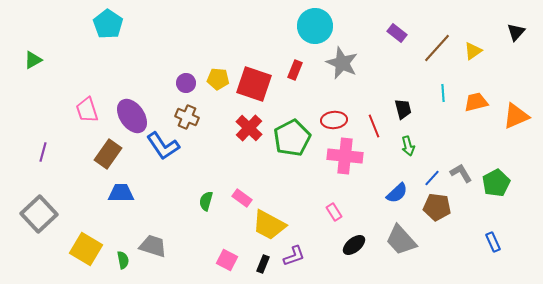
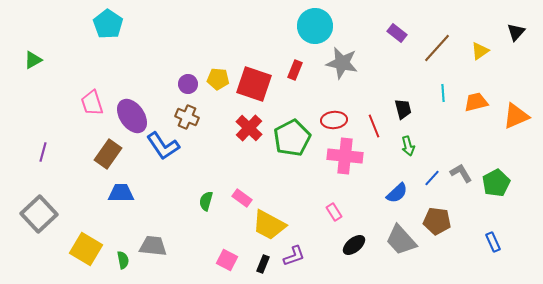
yellow triangle at (473, 51): moved 7 px right
gray star at (342, 63): rotated 12 degrees counterclockwise
purple circle at (186, 83): moved 2 px right, 1 px down
pink trapezoid at (87, 110): moved 5 px right, 7 px up
brown pentagon at (437, 207): moved 14 px down
gray trapezoid at (153, 246): rotated 12 degrees counterclockwise
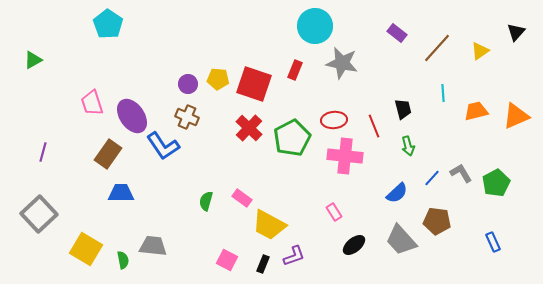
orange trapezoid at (476, 102): moved 9 px down
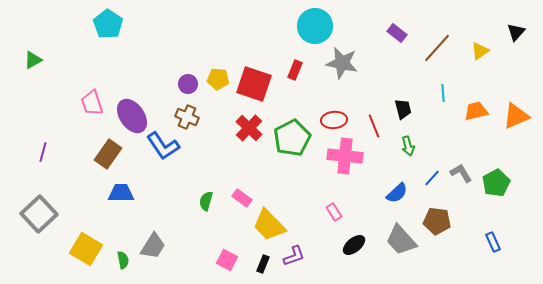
yellow trapezoid at (269, 225): rotated 18 degrees clockwise
gray trapezoid at (153, 246): rotated 116 degrees clockwise
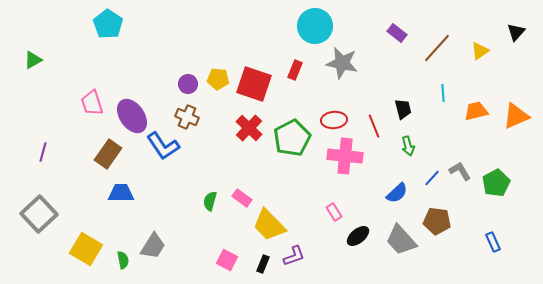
gray L-shape at (461, 173): moved 1 px left, 2 px up
green semicircle at (206, 201): moved 4 px right
black ellipse at (354, 245): moved 4 px right, 9 px up
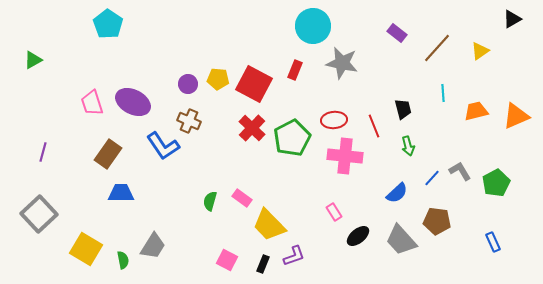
cyan circle at (315, 26): moved 2 px left
black triangle at (516, 32): moved 4 px left, 13 px up; rotated 18 degrees clockwise
red square at (254, 84): rotated 9 degrees clockwise
purple ellipse at (132, 116): moved 1 px right, 14 px up; rotated 28 degrees counterclockwise
brown cross at (187, 117): moved 2 px right, 4 px down
red cross at (249, 128): moved 3 px right
